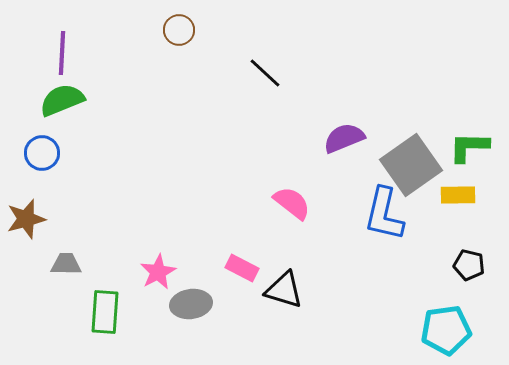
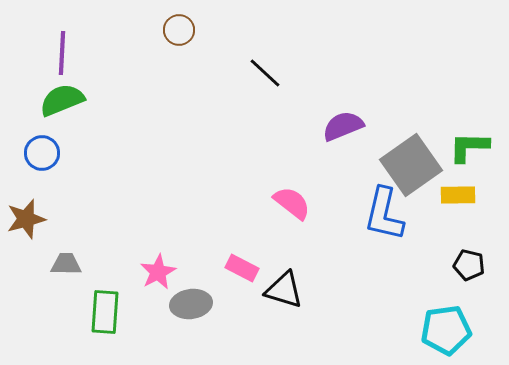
purple semicircle: moved 1 px left, 12 px up
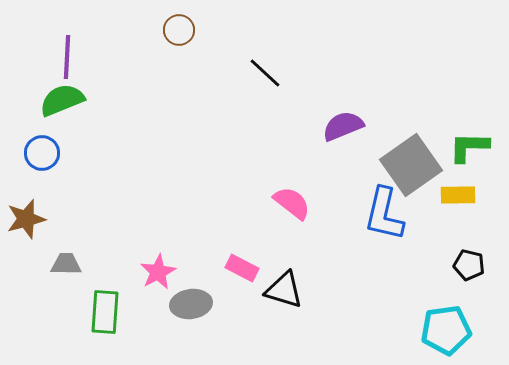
purple line: moved 5 px right, 4 px down
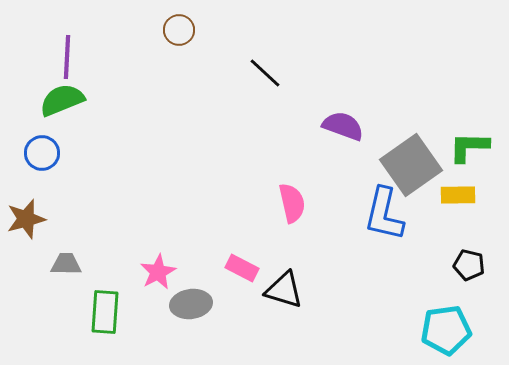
purple semicircle: rotated 42 degrees clockwise
pink semicircle: rotated 39 degrees clockwise
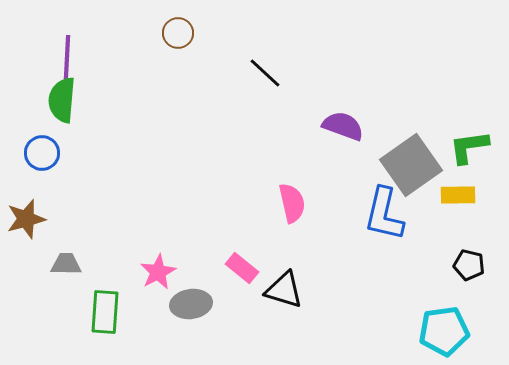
brown circle: moved 1 px left, 3 px down
green semicircle: rotated 63 degrees counterclockwise
green L-shape: rotated 9 degrees counterclockwise
pink rectangle: rotated 12 degrees clockwise
cyan pentagon: moved 2 px left, 1 px down
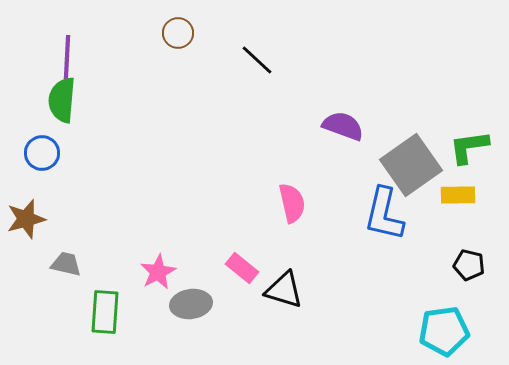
black line: moved 8 px left, 13 px up
gray trapezoid: rotated 12 degrees clockwise
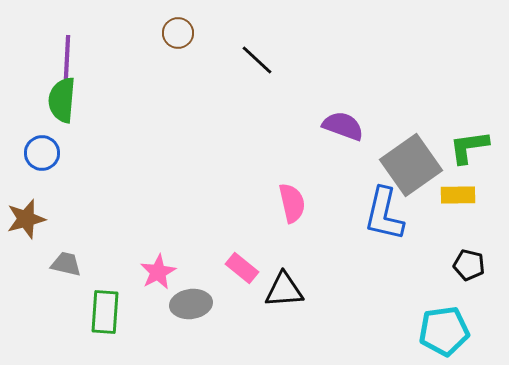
black triangle: rotated 21 degrees counterclockwise
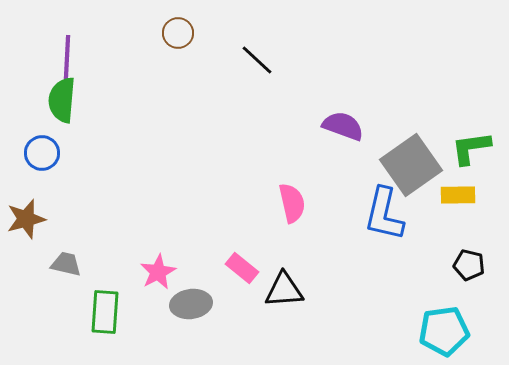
green L-shape: moved 2 px right, 1 px down
